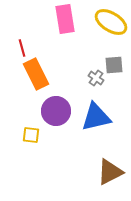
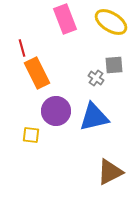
pink rectangle: rotated 12 degrees counterclockwise
orange rectangle: moved 1 px right, 1 px up
blue triangle: moved 2 px left
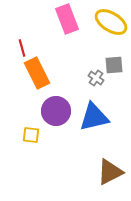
pink rectangle: moved 2 px right
